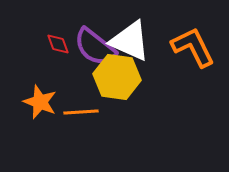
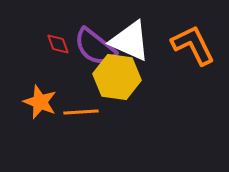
orange L-shape: moved 2 px up
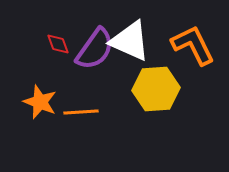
purple semicircle: moved 2 px down; rotated 93 degrees counterclockwise
yellow hexagon: moved 39 px right, 12 px down; rotated 12 degrees counterclockwise
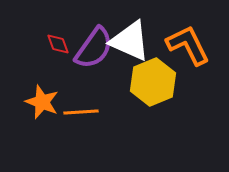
orange L-shape: moved 5 px left
purple semicircle: moved 1 px left, 1 px up
yellow hexagon: moved 3 px left, 7 px up; rotated 18 degrees counterclockwise
orange star: moved 2 px right
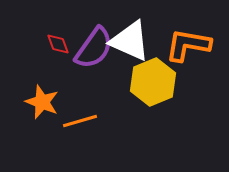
orange L-shape: rotated 54 degrees counterclockwise
orange line: moved 1 px left, 9 px down; rotated 12 degrees counterclockwise
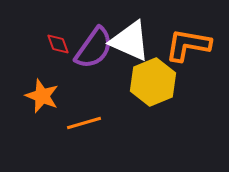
orange star: moved 6 px up
orange line: moved 4 px right, 2 px down
